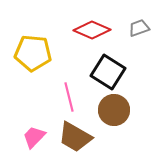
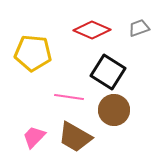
pink line: rotated 68 degrees counterclockwise
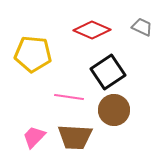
gray trapezoid: moved 3 px right, 1 px up; rotated 45 degrees clockwise
yellow pentagon: moved 1 px down
black square: rotated 24 degrees clockwise
brown trapezoid: rotated 27 degrees counterclockwise
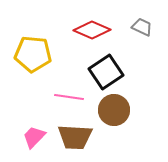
black square: moved 2 px left
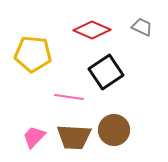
brown circle: moved 20 px down
brown trapezoid: moved 1 px left
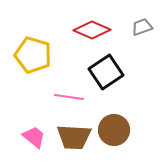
gray trapezoid: rotated 45 degrees counterclockwise
yellow pentagon: moved 1 px down; rotated 12 degrees clockwise
pink trapezoid: rotated 85 degrees clockwise
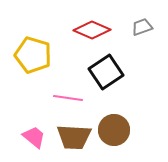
pink line: moved 1 px left, 1 px down
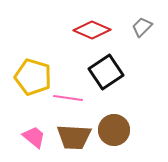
gray trapezoid: rotated 25 degrees counterclockwise
yellow pentagon: moved 22 px down
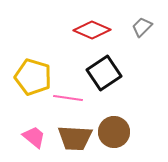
black square: moved 2 px left, 1 px down
brown circle: moved 2 px down
brown trapezoid: moved 1 px right, 1 px down
